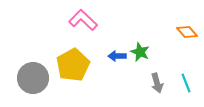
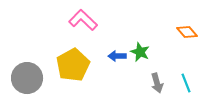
gray circle: moved 6 px left
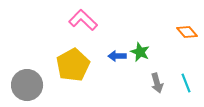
gray circle: moved 7 px down
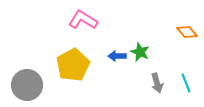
pink L-shape: rotated 12 degrees counterclockwise
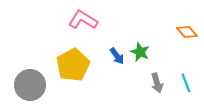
blue arrow: rotated 126 degrees counterclockwise
gray circle: moved 3 px right
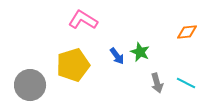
orange diamond: rotated 55 degrees counterclockwise
yellow pentagon: rotated 12 degrees clockwise
cyan line: rotated 42 degrees counterclockwise
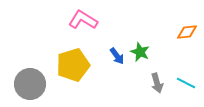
gray circle: moved 1 px up
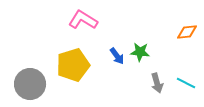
green star: rotated 18 degrees counterclockwise
